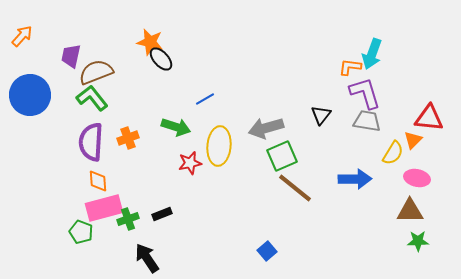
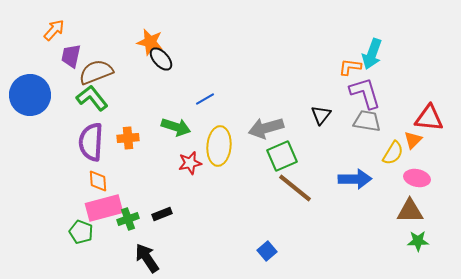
orange arrow: moved 32 px right, 6 px up
orange cross: rotated 15 degrees clockwise
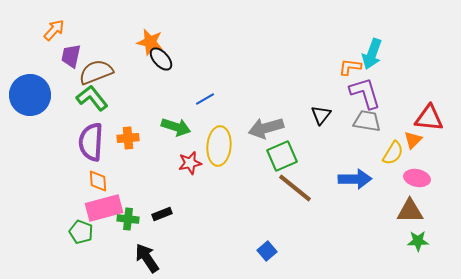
green cross: rotated 25 degrees clockwise
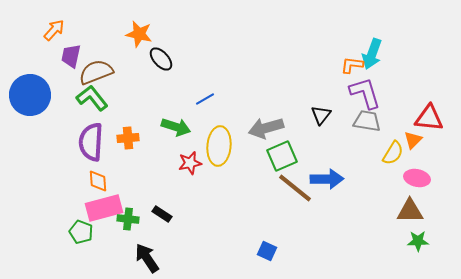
orange star: moved 11 px left, 8 px up
orange L-shape: moved 2 px right, 2 px up
blue arrow: moved 28 px left
black rectangle: rotated 54 degrees clockwise
blue square: rotated 24 degrees counterclockwise
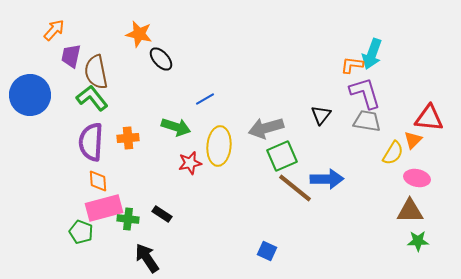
brown semicircle: rotated 80 degrees counterclockwise
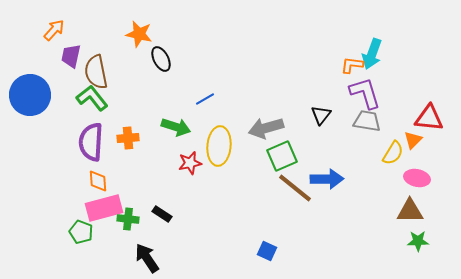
black ellipse: rotated 15 degrees clockwise
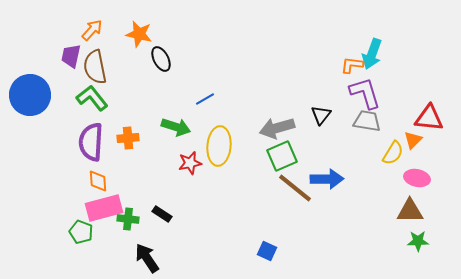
orange arrow: moved 38 px right
brown semicircle: moved 1 px left, 5 px up
gray arrow: moved 11 px right
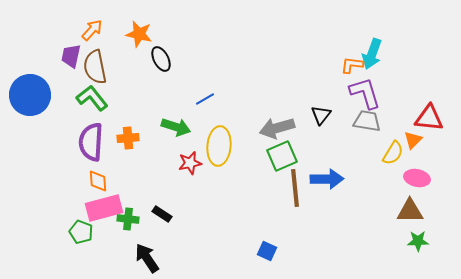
brown line: rotated 45 degrees clockwise
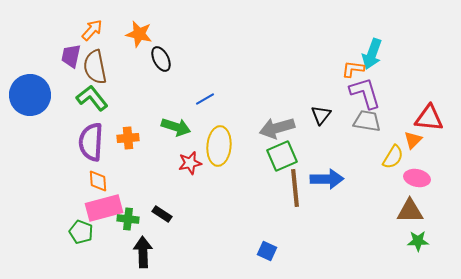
orange L-shape: moved 1 px right, 4 px down
yellow semicircle: moved 4 px down
black arrow: moved 4 px left, 6 px up; rotated 32 degrees clockwise
